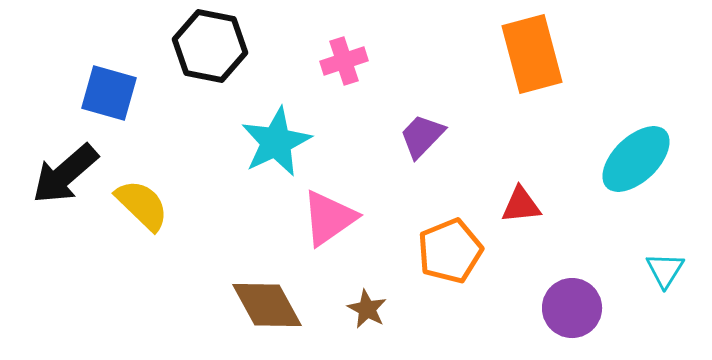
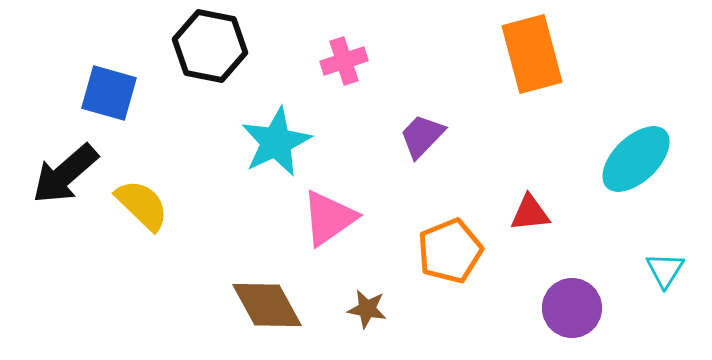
red triangle: moved 9 px right, 8 px down
brown star: rotated 18 degrees counterclockwise
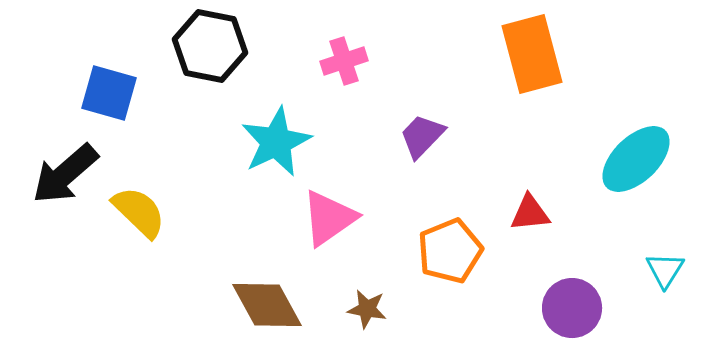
yellow semicircle: moved 3 px left, 7 px down
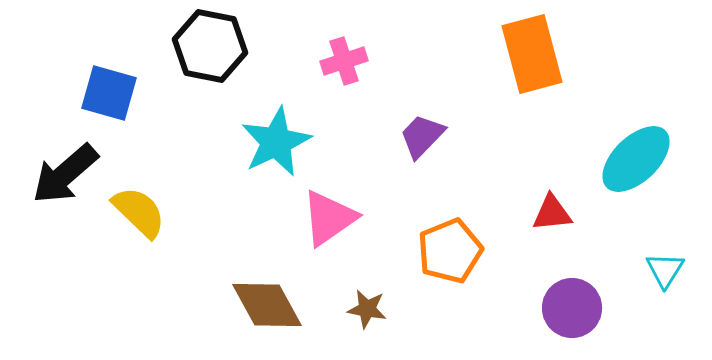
red triangle: moved 22 px right
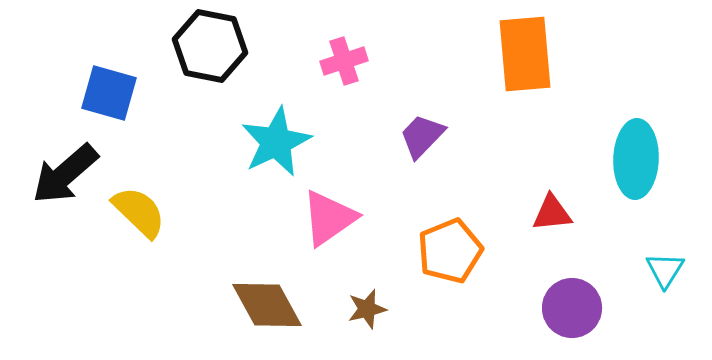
orange rectangle: moved 7 px left; rotated 10 degrees clockwise
cyan ellipse: rotated 44 degrees counterclockwise
brown star: rotated 24 degrees counterclockwise
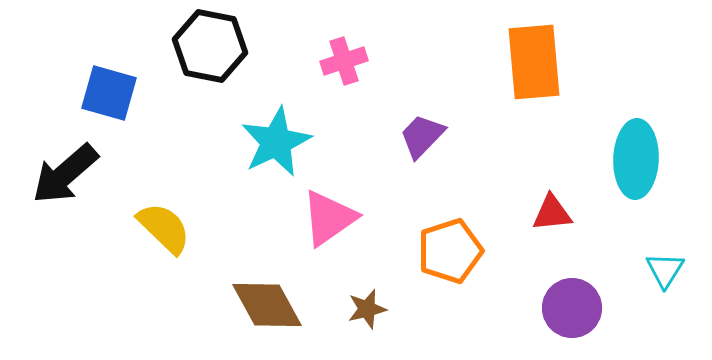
orange rectangle: moved 9 px right, 8 px down
yellow semicircle: moved 25 px right, 16 px down
orange pentagon: rotated 4 degrees clockwise
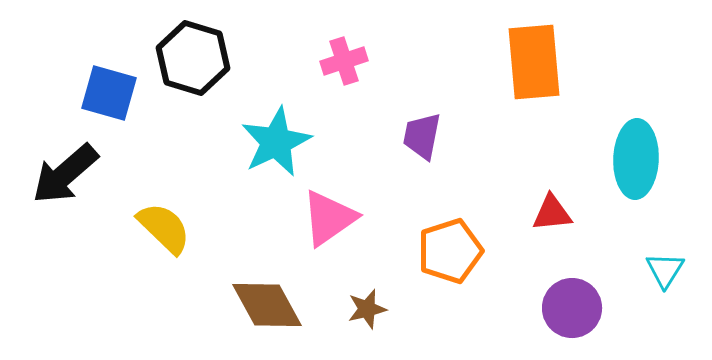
black hexagon: moved 17 px left, 12 px down; rotated 6 degrees clockwise
purple trapezoid: rotated 33 degrees counterclockwise
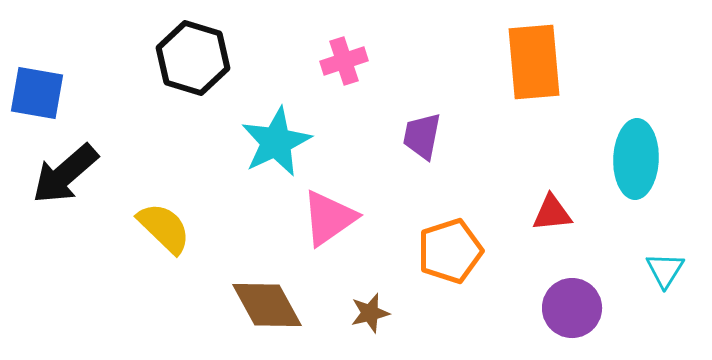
blue square: moved 72 px left; rotated 6 degrees counterclockwise
brown star: moved 3 px right, 4 px down
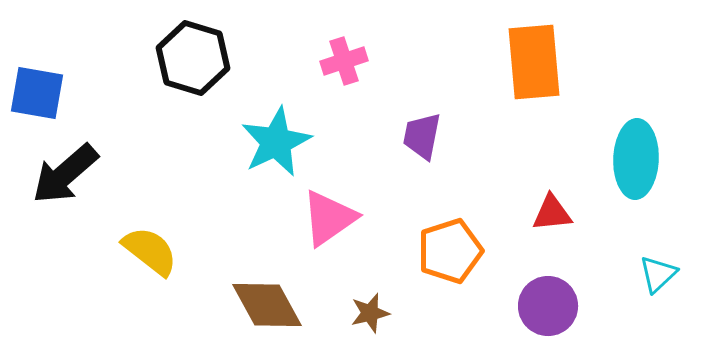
yellow semicircle: moved 14 px left, 23 px down; rotated 6 degrees counterclockwise
cyan triangle: moved 7 px left, 4 px down; rotated 15 degrees clockwise
purple circle: moved 24 px left, 2 px up
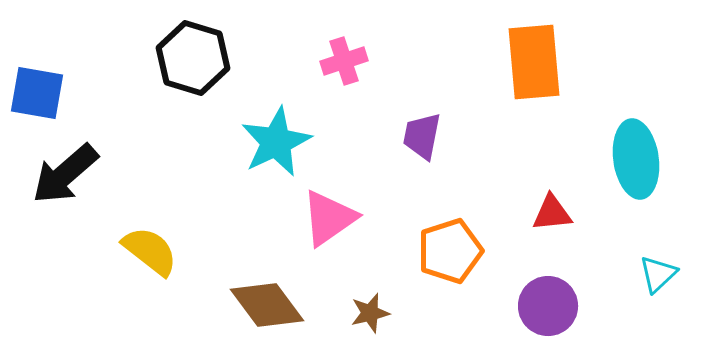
cyan ellipse: rotated 10 degrees counterclockwise
brown diamond: rotated 8 degrees counterclockwise
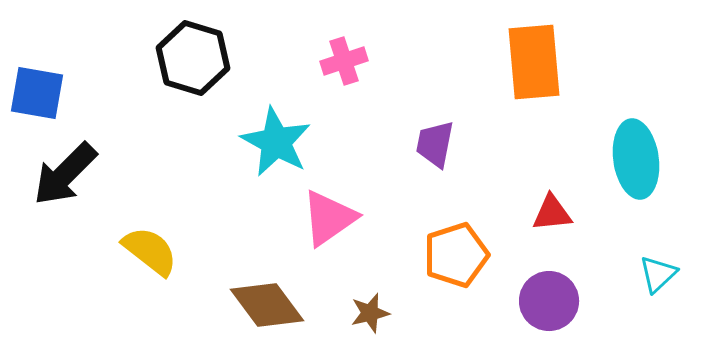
purple trapezoid: moved 13 px right, 8 px down
cyan star: rotated 18 degrees counterclockwise
black arrow: rotated 4 degrees counterclockwise
orange pentagon: moved 6 px right, 4 px down
purple circle: moved 1 px right, 5 px up
